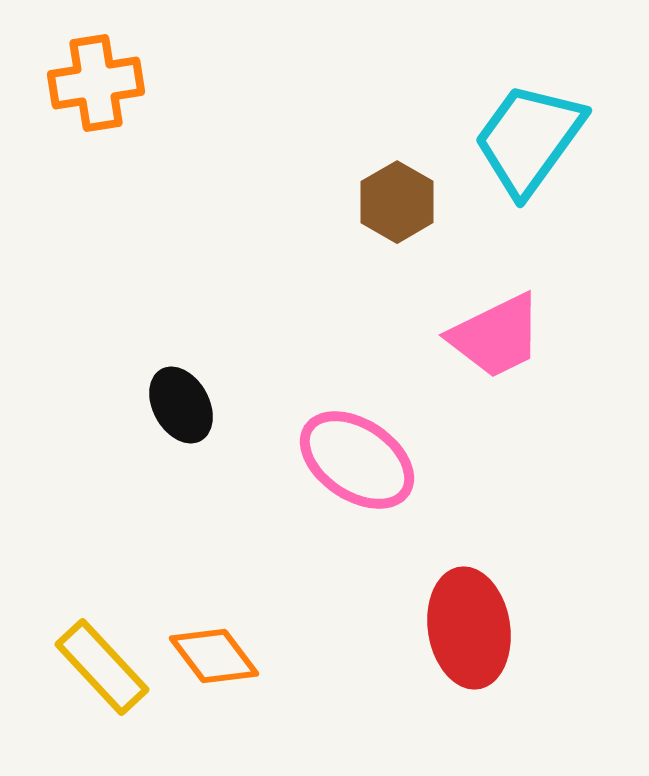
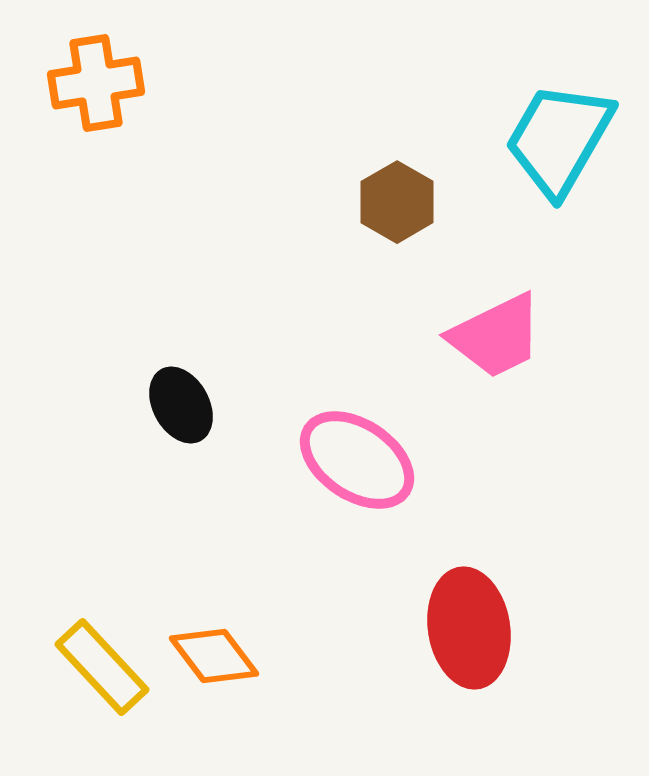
cyan trapezoid: moved 30 px right; rotated 6 degrees counterclockwise
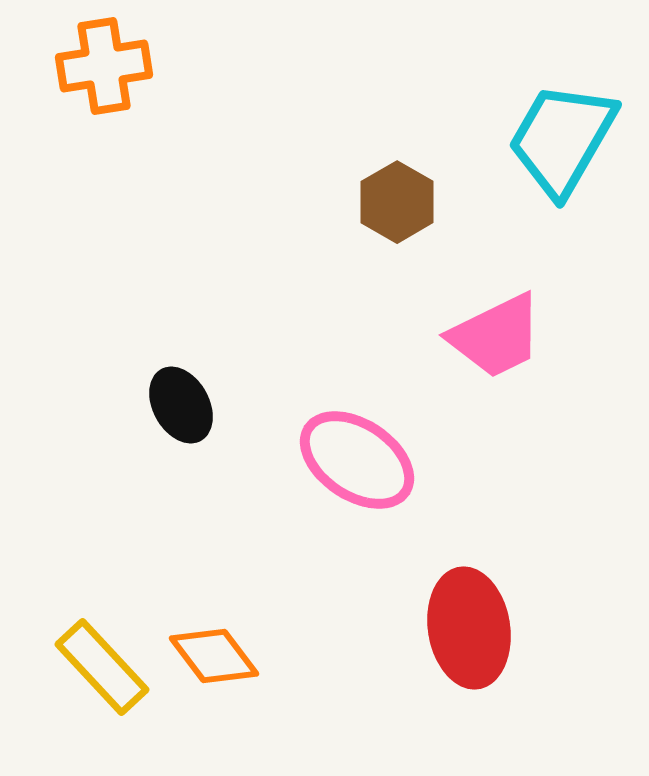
orange cross: moved 8 px right, 17 px up
cyan trapezoid: moved 3 px right
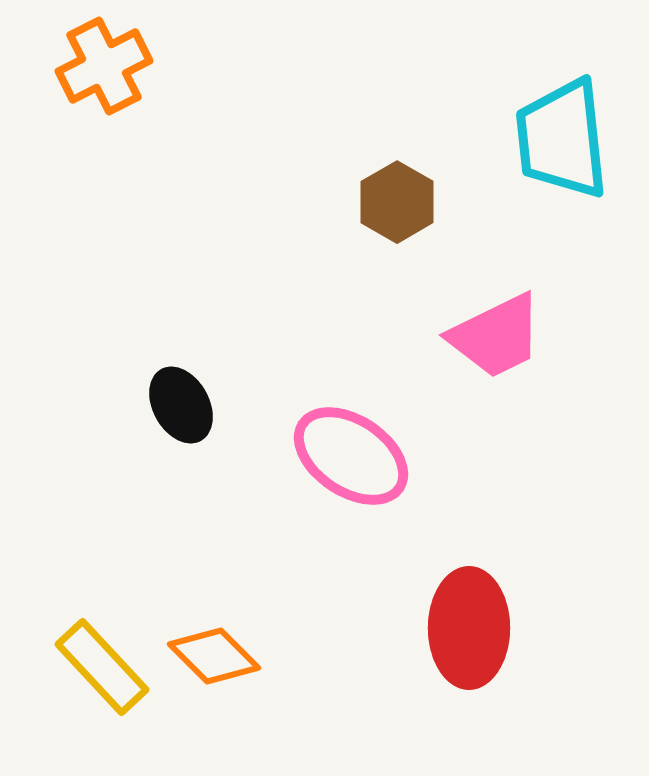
orange cross: rotated 18 degrees counterclockwise
cyan trapezoid: rotated 36 degrees counterclockwise
pink ellipse: moved 6 px left, 4 px up
red ellipse: rotated 9 degrees clockwise
orange diamond: rotated 8 degrees counterclockwise
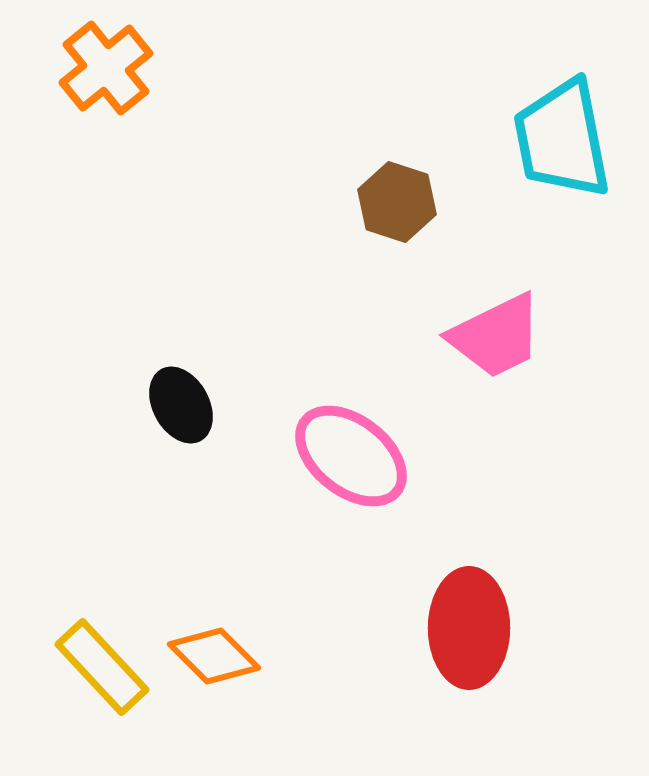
orange cross: moved 2 px right, 2 px down; rotated 12 degrees counterclockwise
cyan trapezoid: rotated 5 degrees counterclockwise
brown hexagon: rotated 12 degrees counterclockwise
pink ellipse: rotated 4 degrees clockwise
